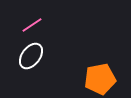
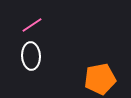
white ellipse: rotated 40 degrees counterclockwise
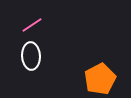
orange pentagon: rotated 16 degrees counterclockwise
